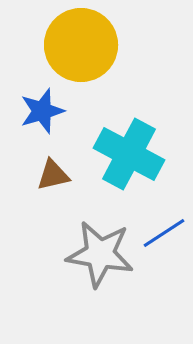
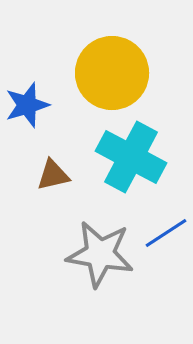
yellow circle: moved 31 px right, 28 px down
blue star: moved 15 px left, 6 px up
cyan cross: moved 2 px right, 3 px down
blue line: moved 2 px right
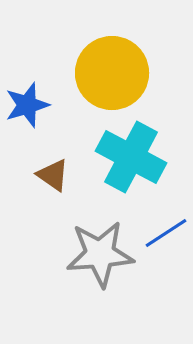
brown triangle: rotated 48 degrees clockwise
gray star: rotated 14 degrees counterclockwise
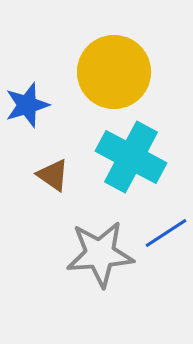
yellow circle: moved 2 px right, 1 px up
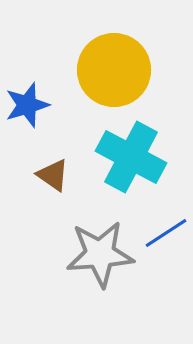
yellow circle: moved 2 px up
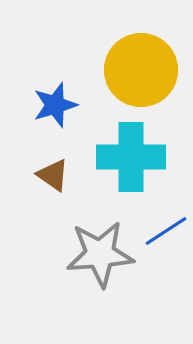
yellow circle: moved 27 px right
blue star: moved 28 px right
cyan cross: rotated 28 degrees counterclockwise
blue line: moved 2 px up
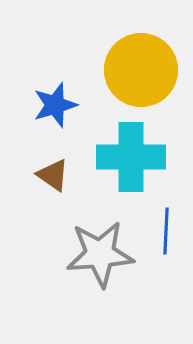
blue line: rotated 54 degrees counterclockwise
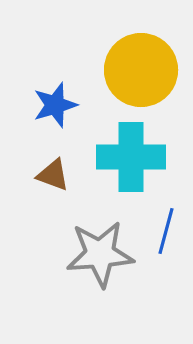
brown triangle: rotated 15 degrees counterclockwise
blue line: rotated 12 degrees clockwise
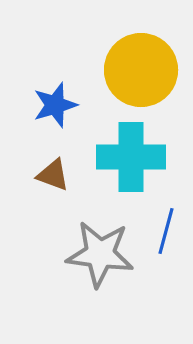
gray star: rotated 12 degrees clockwise
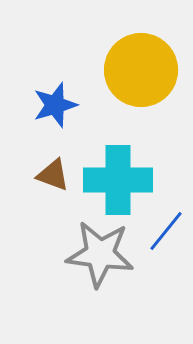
cyan cross: moved 13 px left, 23 px down
blue line: rotated 24 degrees clockwise
